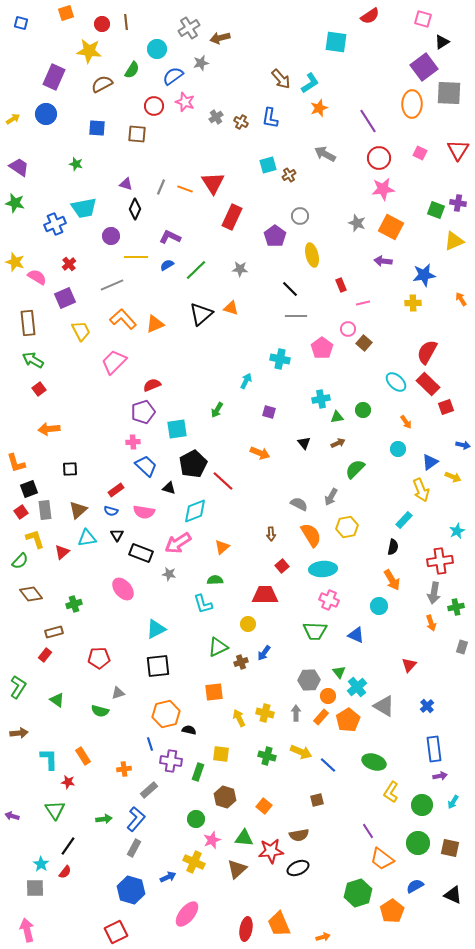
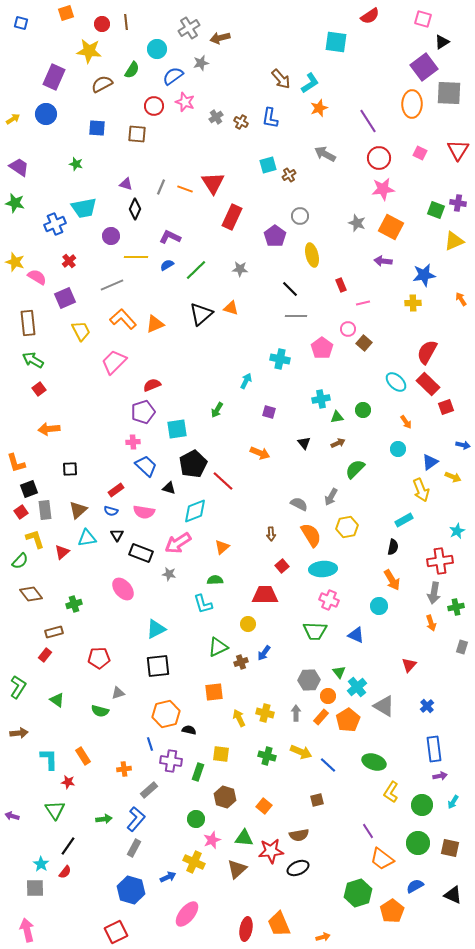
red cross at (69, 264): moved 3 px up
cyan rectangle at (404, 520): rotated 18 degrees clockwise
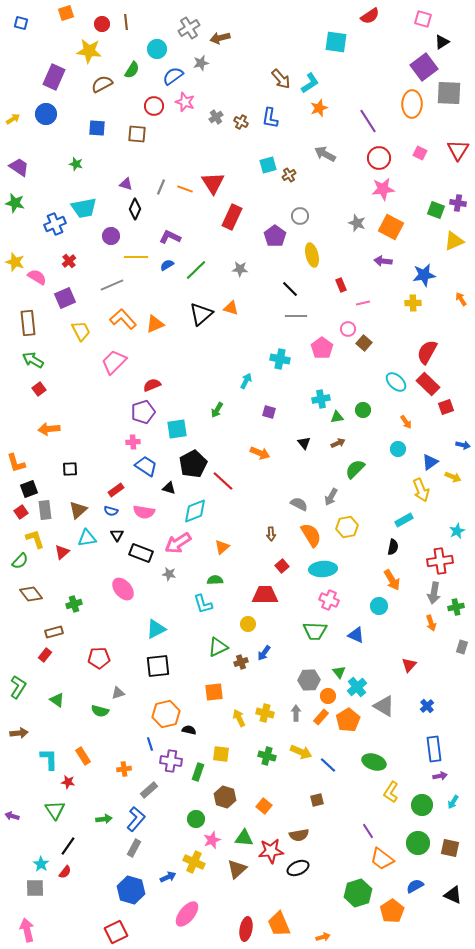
blue trapezoid at (146, 466): rotated 10 degrees counterclockwise
